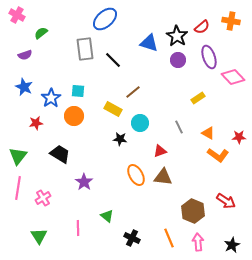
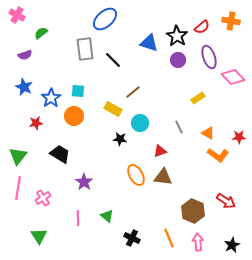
pink line at (78, 228): moved 10 px up
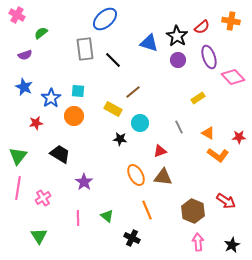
orange line at (169, 238): moved 22 px left, 28 px up
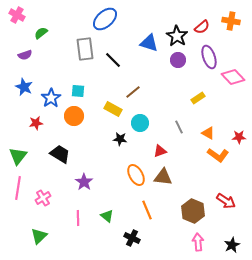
green triangle at (39, 236): rotated 18 degrees clockwise
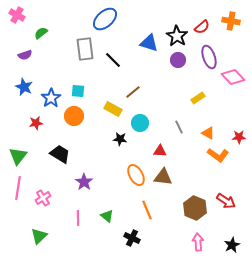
red triangle at (160, 151): rotated 24 degrees clockwise
brown hexagon at (193, 211): moved 2 px right, 3 px up
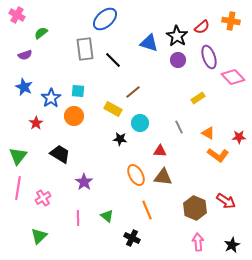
red star at (36, 123): rotated 24 degrees counterclockwise
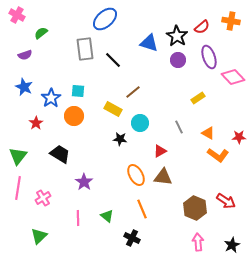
red triangle at (160, 151): rotated 32 degrees counterclockwise
orange line at (147, 210): moved 5 px left, 1 px up
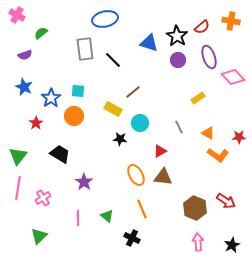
blue ellipse at (105, 19): rotated 30 degrees clockwise
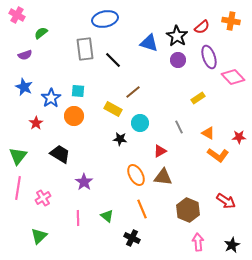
brown hexagon at (195, 208): moved 7 px left, 2 px down
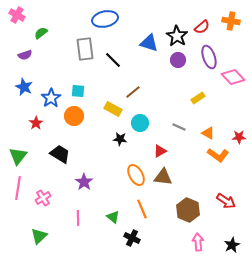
gray line at (179, 127): rotated 40 degrees counterclockwise
green triangle at (107, 216): moved 6 px right, 1 px down
